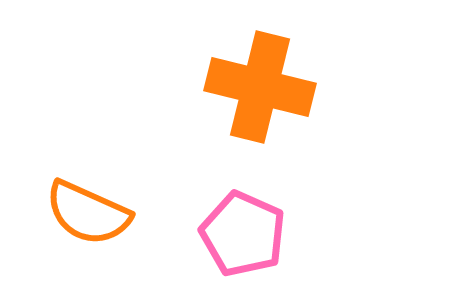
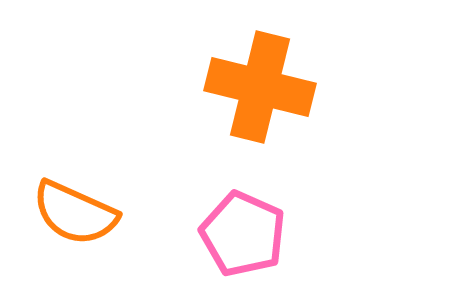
orange semicircle: moved 13 px left
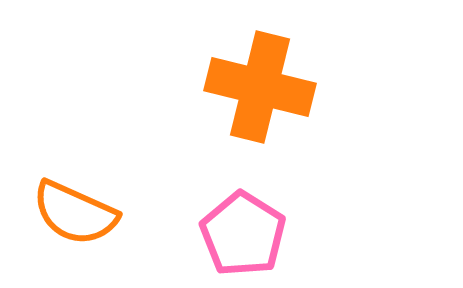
pink pentagon: rotated 8 degrees clockwise
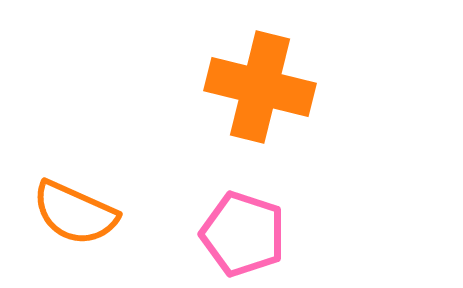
pink pentagon: rotated 14 degrees counterclockwise
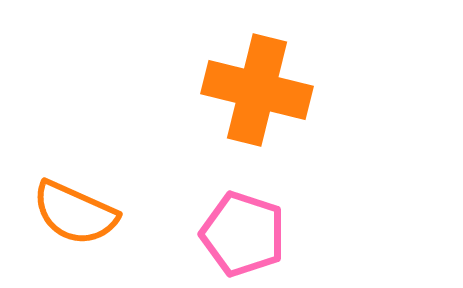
orange cross: moved 3 px left, 3 px down
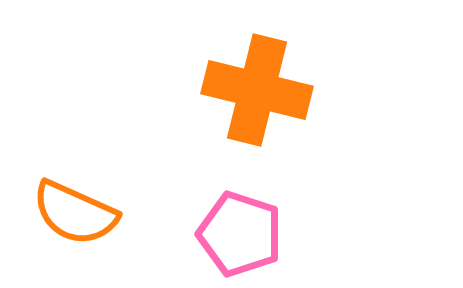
pink pentagon: moved 3 px left
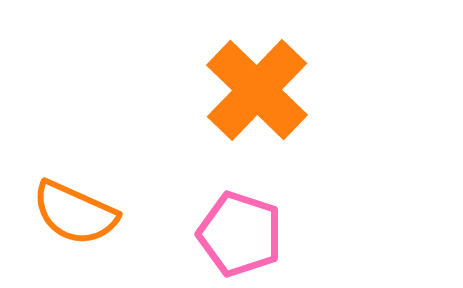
orange cross: rotated 30 degrees clockwise
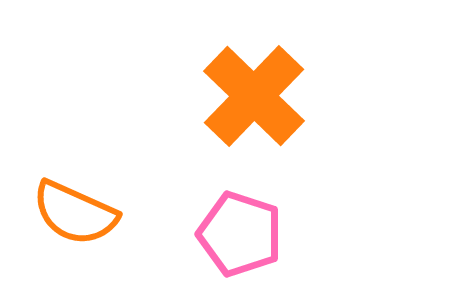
orange cross: moved 3 px left, 6 px down
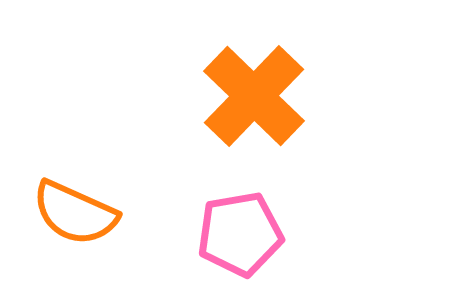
pink pentagon: rotated 28 degrees counterclockwise
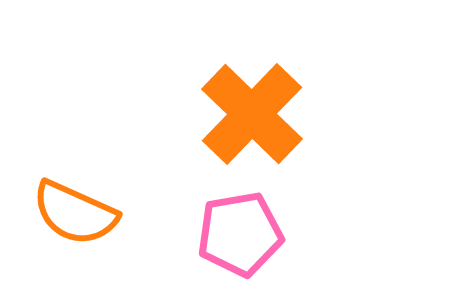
orange cross: moved 2 px left, 18 px down
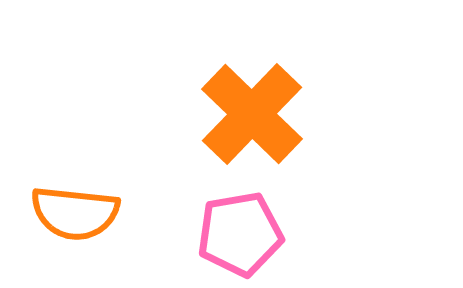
orange semicircle: rotated 18 degrees counterclockwise
